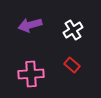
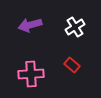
white cross: moved 2 px right, 3 px up
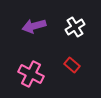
purple arrow: moved 4 px right, 1 px down
pink cross: rotated 30 degrees clockwise
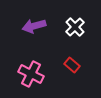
white cross: rotated 12 degrees counterclockwise
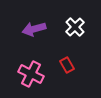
purple arrow: moved 3 px down
red rectangle: moved 5 px left; rotated 21 degrees clockwise
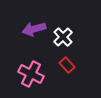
white cross: moved 12 px left, 10 px down
red rectangle: rotated 14 degrees counterclockwise
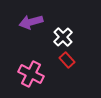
purple arrow: moved 3 px left, 7 px up
red rectangle: moved 5 px up
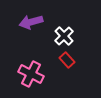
white cross: moved 1 px right, 1 px up
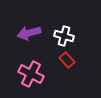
purple arrow: moved 2 px left, 11 px down
white cross: rotated 30 degrees counterclockwise
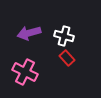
red rectangle: moved 2 px up
pink cross: moved 6 px left, 2 px up
